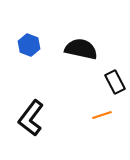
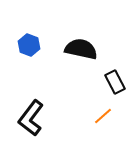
orange line: moved 1 px right, 1 px down; rotated 24 degrees counterclockwise
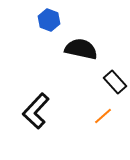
blue hexagon: moved 20 px right, 25 px up
black rectangle: rotated 15 degrees counterclockwise
black L-shape: moved 5 px right, 7 px up; rotated 6 degrees clockwise
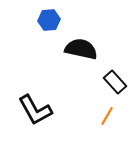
blue hexagon: rotated 25 degrees counterclockwise
black L-shape: moved 1 px left, 1 px up; rotated 72 degrees counterclockwise
orange line: moved 4 px right; rotated 18 degrees counterclockwise
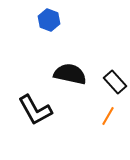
blue hexagon: rotated 25 degrees clockwise
black semicircle: moved 11 px left, 25 px down
orange line: moved 1 px right
